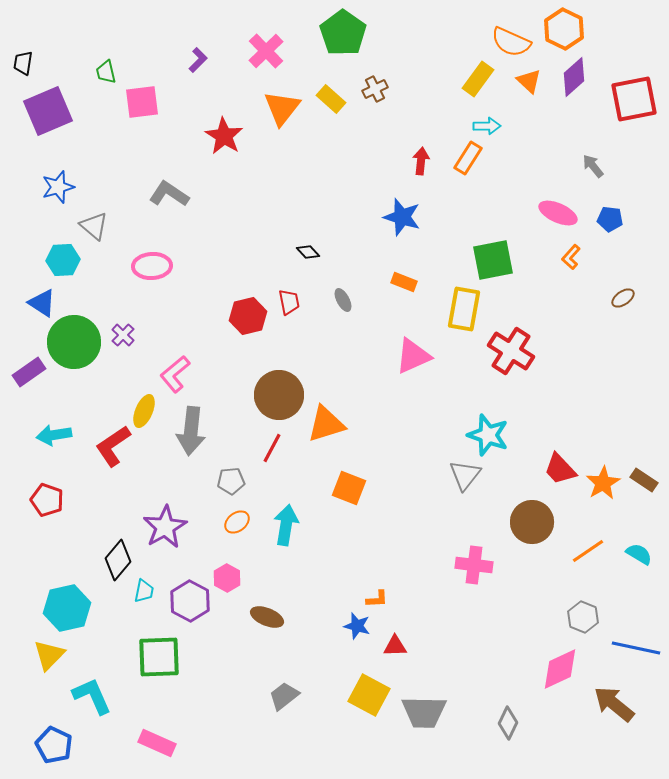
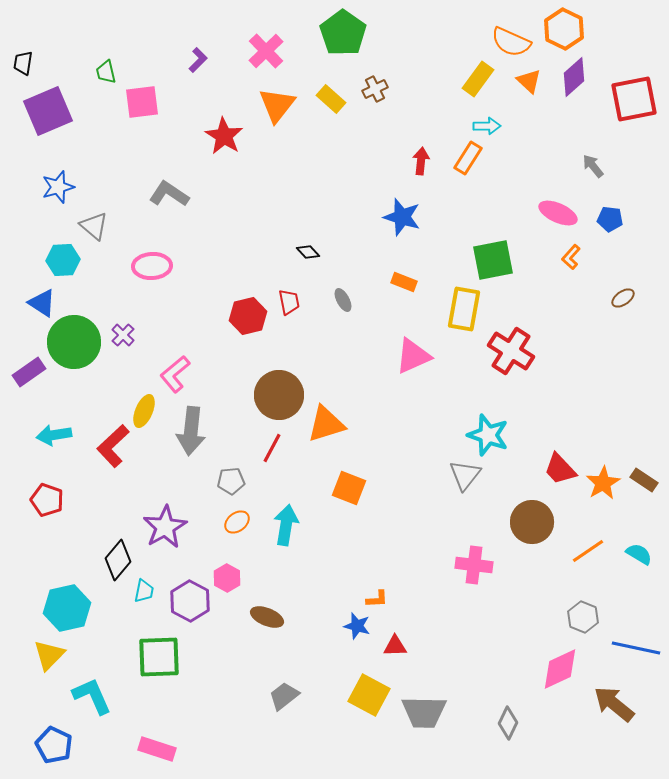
orange triangle at (282, 108): moved 5 px left, 3 px up
red L-shape at (113, 446): rotated 9 degrees counterclockwise
pink rectangle at (157, 743): moved 6 px down; rotated 6 degrees counterclockwise
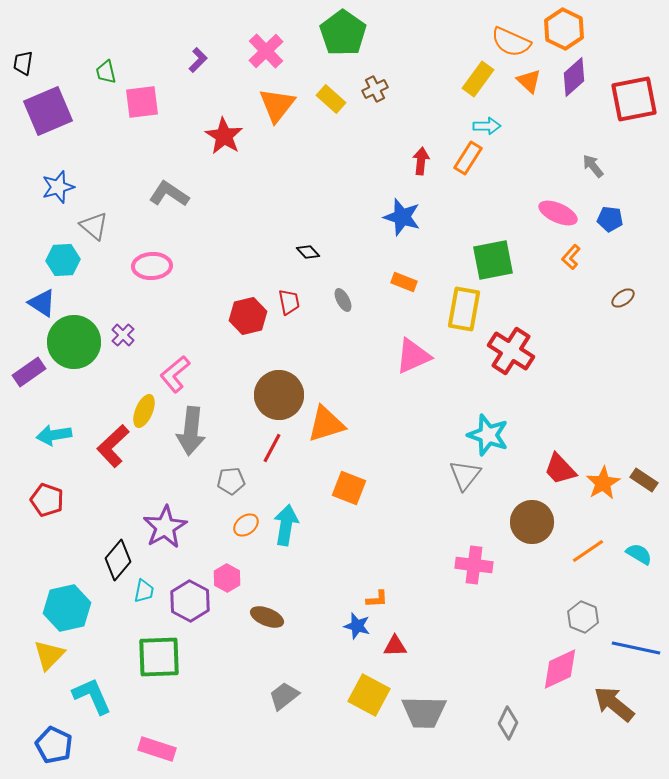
orange ellipse at (237, 522): moved 9 px right, 3 px down
